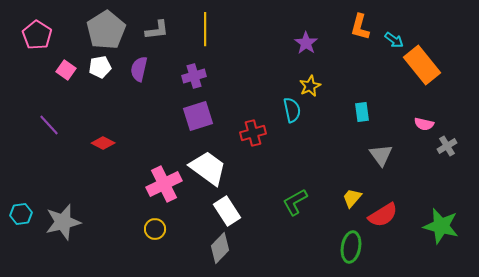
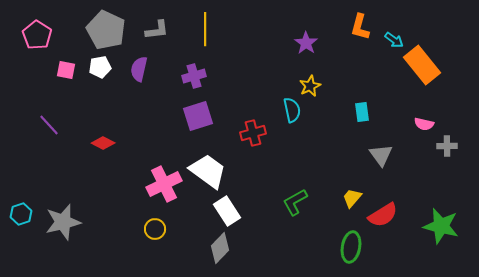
gray pentagon: rotated 15 degrees counterclockwise
pink square: rotated 24 degrees counterclockwise
gray cross: rotated 30 degrees clockwise
white trapezoid: moved 3 px down
cyan hexagon: rotated 10 degrees counterclockwise
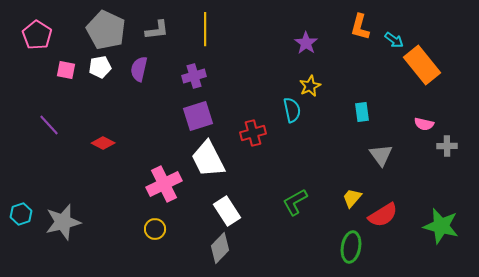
white trapezoid: moved 12 px up; rotated 153 degrees counterclockwise
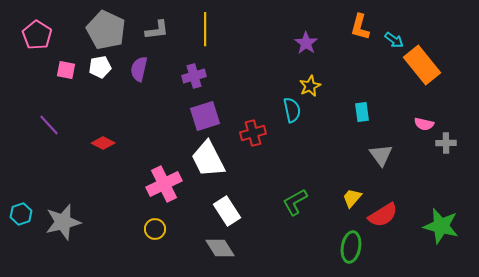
purple square: moved 7 px right
gray cross: moved 1 px left, 3 px up
gray diamond: rotated 76 degrees counterclockwise
